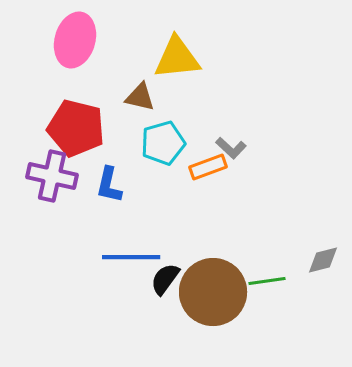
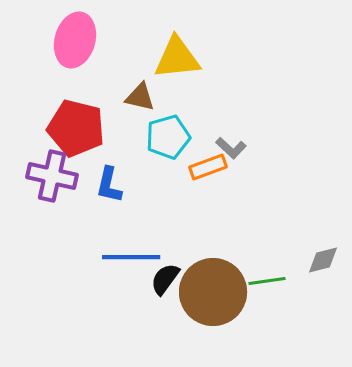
cyan pentagon: moved 5 px right, 6 px up
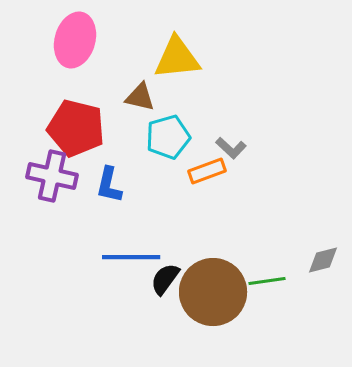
orange rectangle: moved 1 px left, 4 px down
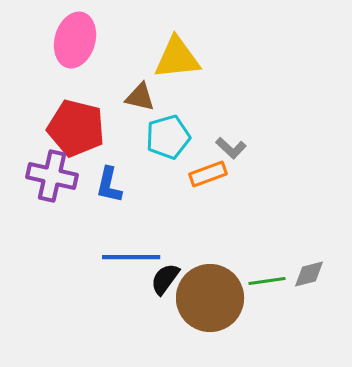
orange rectangle: moved 1 px right, 3 px down
gray diamond: moved 14 px left, 14 px down
brown circle: moved 3 px left, 6 px down
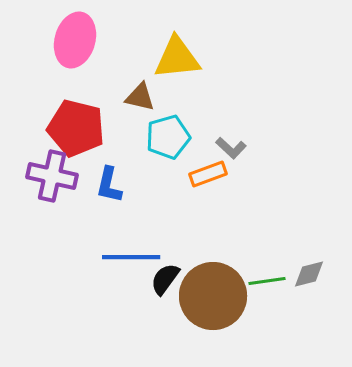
brown circle: moved 3 px right, 2 px up
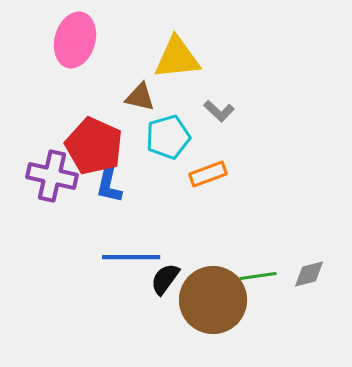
red pentagon: moved 18 px right, 18 px down; rotated 10 degrees clockwise
gray L-shape: moved 12 px left, 37 px up
green line: moved 9 px left, 5 px up
brown circle: moved 4 px down
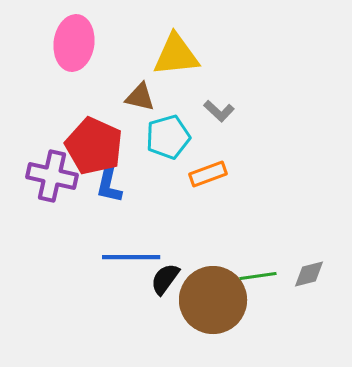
pink ellipse: moved 1 px left, 3 px down; rotated 8 degrees counterclockwise
yellow triangle: moved 1 px left, 3 px up
